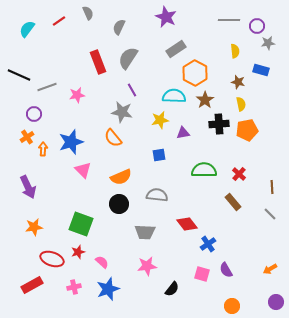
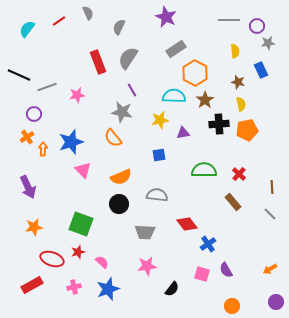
blue rectangle at (261, 70): rotated 49 degrees clockwise
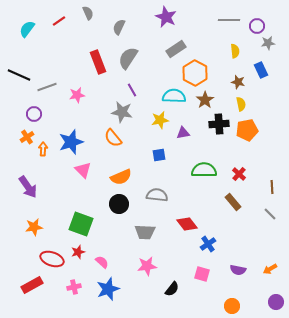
purple arrow at (28, 187): rotated 10 degrees counterclockwise
purple semicircle at (226, 270): moved 12 px right; rotated 49 degrees counterclockwise
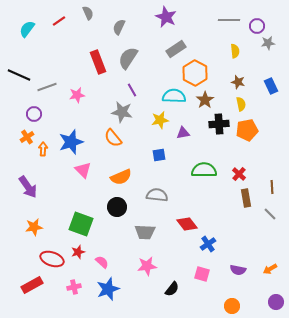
blue rectangle at (261, 70): moved 10 px right, 16 px down
brown rectangle at (233, 202): moved 13 px right, 4 px up; rotated 30 degrees clockwise
black circle at (119, 204): moved 2 px left, 3 px down
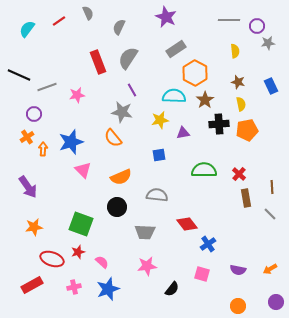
orange circle at (232, 306): moved 6 px right
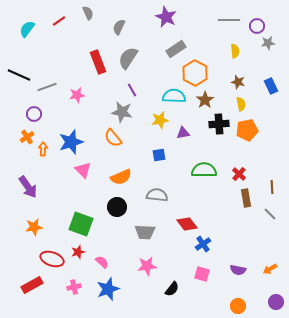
blue cross at (208, 244): moved 5 px left
